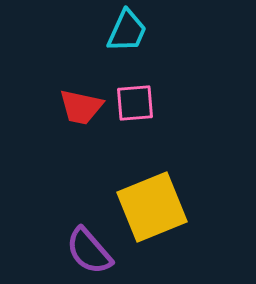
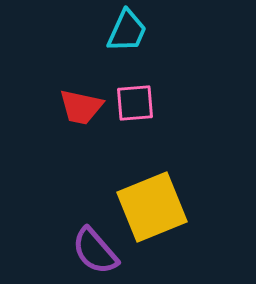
purple semicircle: moved 6 px right
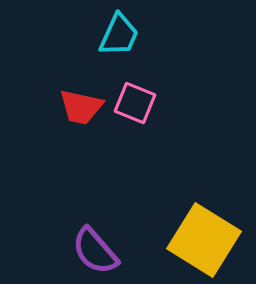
cyan trapezoid: moved 8 px left, 4 px down
pink square: rotated 27 degrees clockwise
yellow square: moved 52 px right, 33 px down; rotated 36 degrees counterclockwise
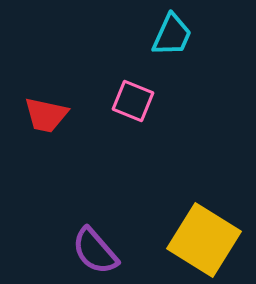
cyan trapezoid: moved 53 px right
pink square: moved 2 px left, 2 px up
red trapezoid: moved 35 px left, 8 px down
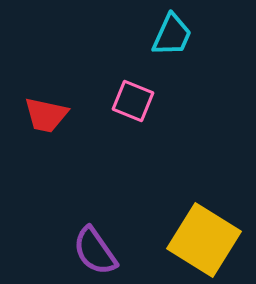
purple semicircle: rotated 6 degrees clockwise
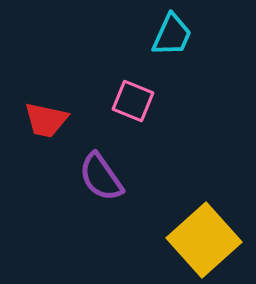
red trapezoid: moved 5 px down
yellow square: rotated 16 degrees clockwise
purple semicircle: moved 6 px right, 74 px up
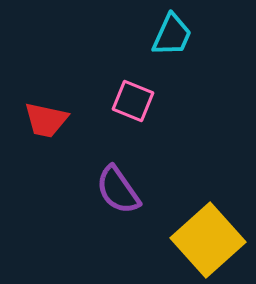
purple semicircle: moved 17 px right, 13 px down
yellow square: moved 4 px right
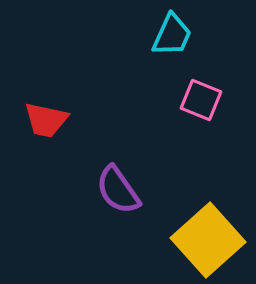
pink square: moved 68 px right, 1 px up
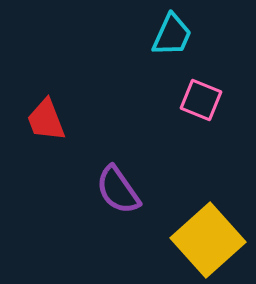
red trapezoid: rotated 57 degrees clockwise
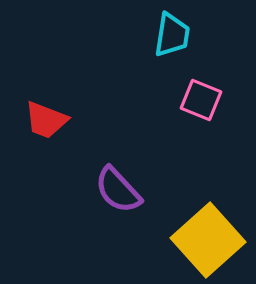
cyan trapezoid: rotated 15 degrees counterclockwise
red trapezoid: rotated 48 degrees counterclockwise
purple semicircle: rotated 8 degrees counterclockwise
